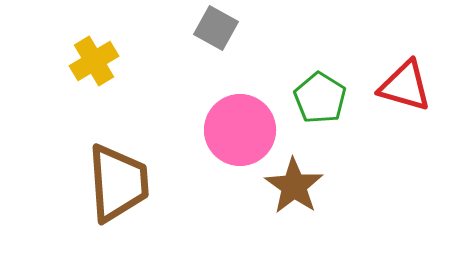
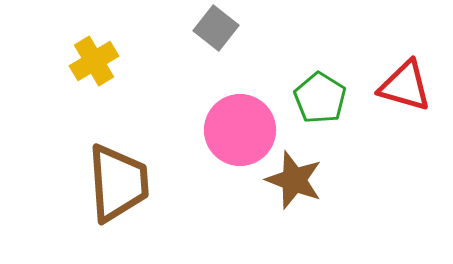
gray square: rotated 9 degrees clockwise
brown star: moved 6 px up; rotated 14 degrees counterclockwise
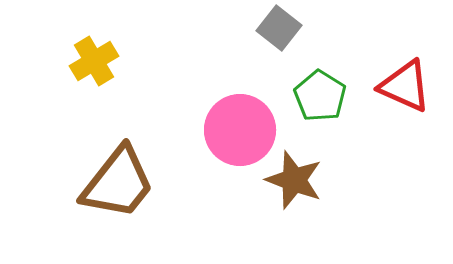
gray square: moved 63 px right
red triangle: rotated 8 degrees clockwise
green pentagon: moved 2 px up
brown trapezoid: rotated 42 degrees clockwise
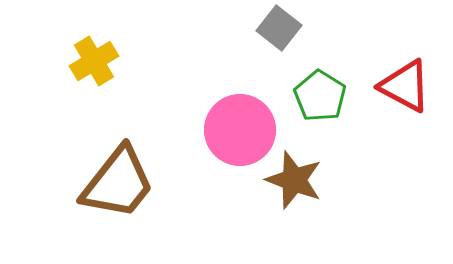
red triangle: rotated 4 degrees clockwise
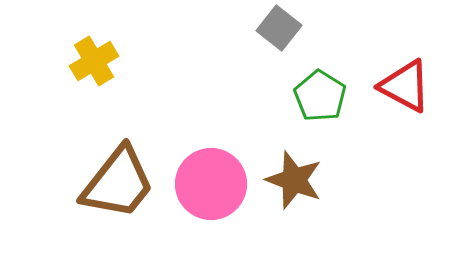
pink circle: moved 29 px left, 54 px down
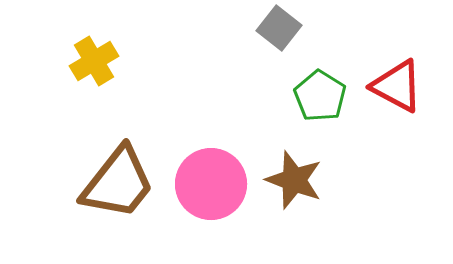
red triangle: moved 8 px left
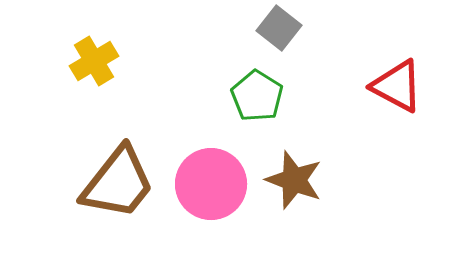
green pentagon: moved 63 px left
